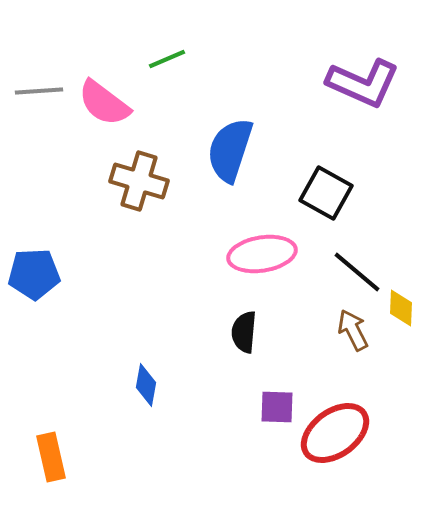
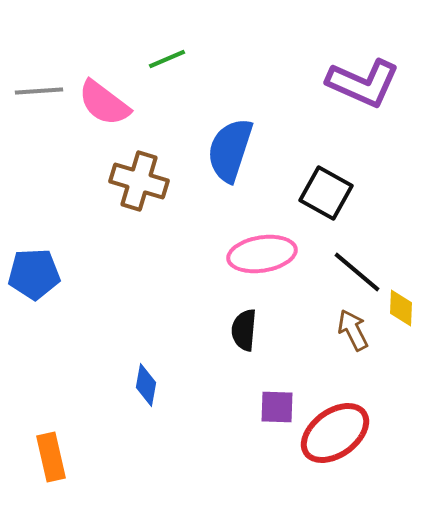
black semicircle: moved 2 px up
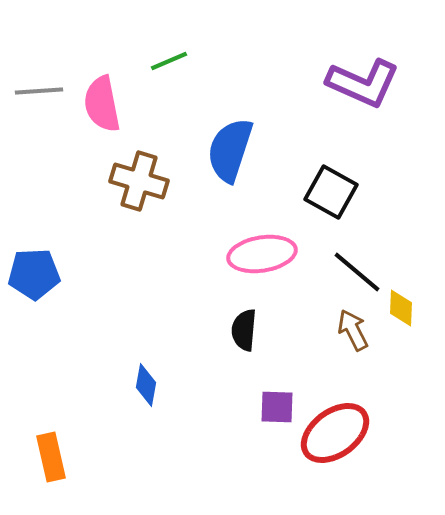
green line: moved 2 px right, 2 px down
pink semicircle: moved 2 px left, 1 px down; rotated 42 degrees clockwise
black square: moved 5 px right, 1 px up
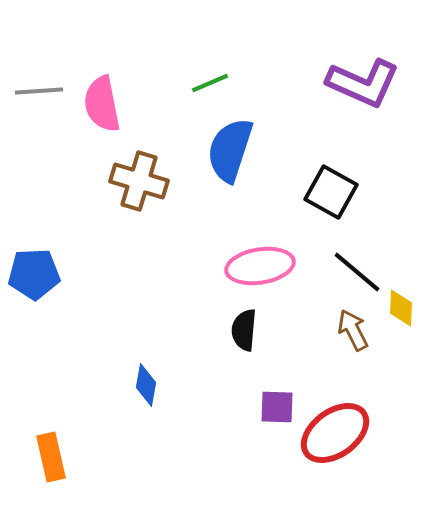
green line: moved 41 px right, 22 px down
pink ellipse: moved 2 px left, 12 px down
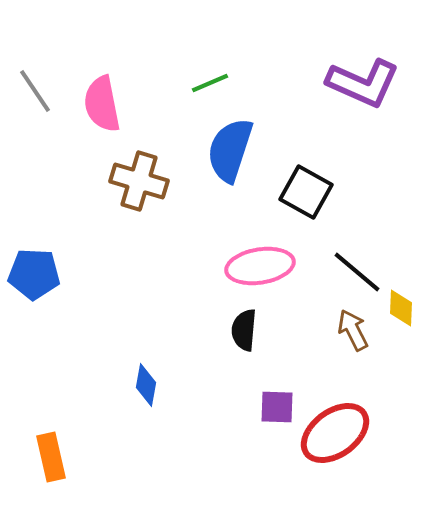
gray line: moved 4 px left; rotated 60 degrees clockwise
black square: moved 25 px left
blue pentagon: rotated 6 degrees clockwise
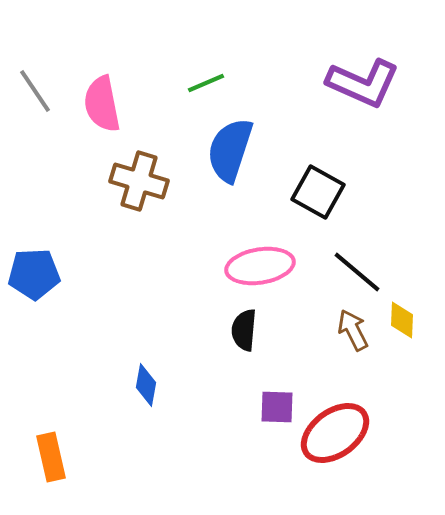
green line: moved 4 px left
black square: moved 12 px right
blue pentagon: rotated 6 degrees counterclockwise
yellow diamond: moved 1 px right, 12 px down
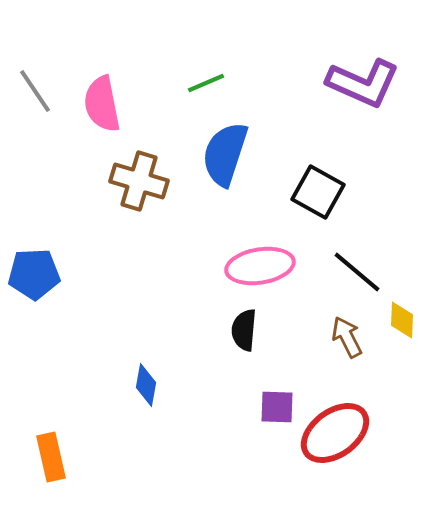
blue semicircle: moved 5 px left, 4 px down
brown arrow: moved 6 px left, 7 px down
